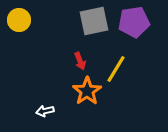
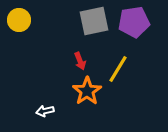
yellow line: moved 2 px right
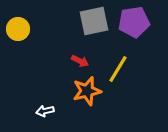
yellow circle: moved 1 px left, 9 px down
red arrow: rotated 42 degrees counterclockwise
orange star: rotated 20 degrees clockwise
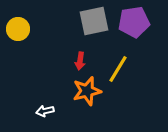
red arrow: rotated 72 degrees clockwise
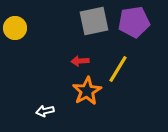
yellow circle: moved 3 px left, 1 px up
red arrow: rotated 78 degrees clockwise
orange star: rotated 16 degrees counterclockwise
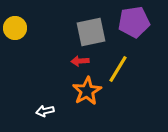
gray square: moved 3 px left, 11 px down
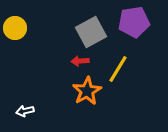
gray square: rotated 16 degrees counterclockwise
white arrow: moved 20 px left
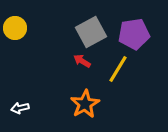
purple pentagon: moved 12 px down
red arrow: moved 2 px right; rotated 36 degrees clockwise
orange star: moved 2 px left, 13 px down
white arrow: moved 5 px left, 3 px up
